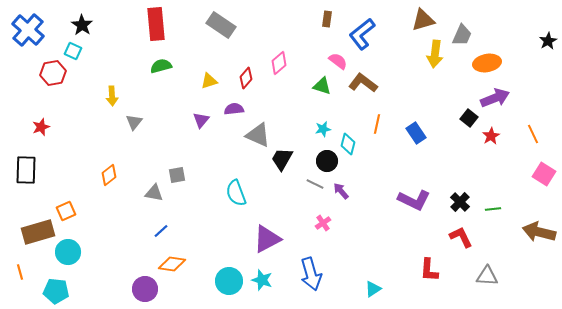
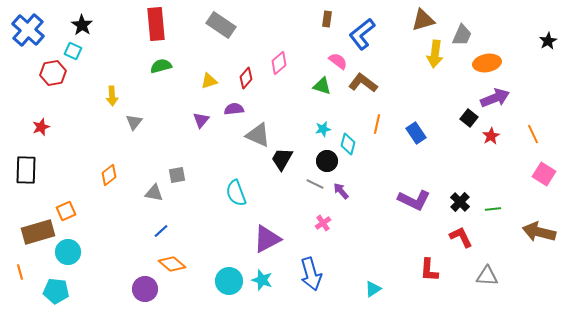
orange diamond at (172, 264): rotated 32 degrees clockwise
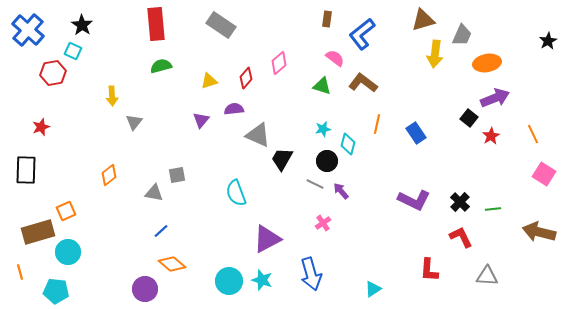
pink semicircle at (338, 61): moved 3 px left, 3 px up
